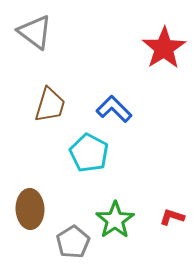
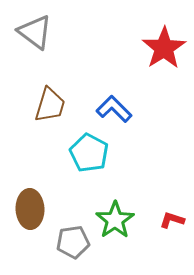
red L-shape: moved 3 px down
gray pentagon: rotated 24 degrees clockwise
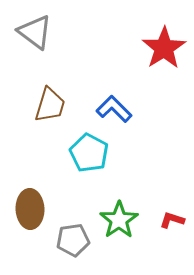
green star: moved 4 px right
gray pentagon: moved 2 px up
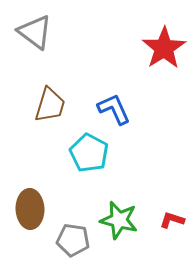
blue L-shape: rotated 21 degrees clockwise
green star: rotated 24 degrees counterclockwise
gray pentagon: rotated 16 degrees clockwise
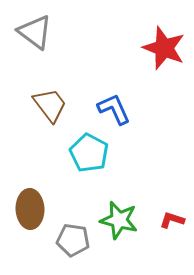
red star: rotated 18 degrees counterclockwise
brown trapezoid: rotated 54 degrees counterclockwise
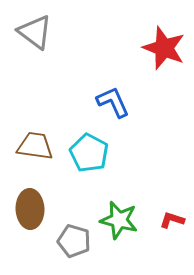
brown trapezoid: moved 15 px left, 41 px down; rotated 45 degrees counterclockwise
blue L-shape: moved 1 px left, 7 px up
gray pentagon: moved 1 px right, 1 px down; rotated 8 degrees clockwise
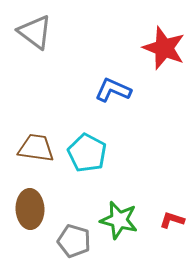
blue L-shape: moved 12 px up; rotated 42 degrees counterclockwise
brown trapezoid: moved 1 px right, 2 px down
cyan pentagon: moved 2 px left
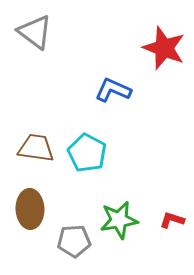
green star: rotated 24 degrees counterclockwise
gray pentagon: rotated 20 degrees counterclockwise
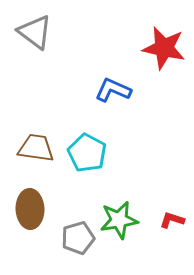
red star: rotated 9 degrees counterclockwise
gray pentagon: moved 4 px right, 3 px up; rotated 12 degrees counterclockwise
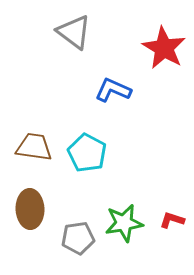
gray triangle: moved 39 px right
red star: rotated 18 degrees clockwise
brown trapezoid: moved 2 px left, 1 px up
green star: moved 5 px right, 3 px down
gray pentagon: rotated 8 degrees clockwise
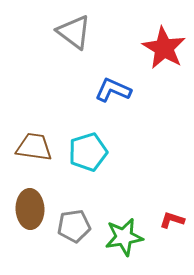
cyan pentagon: moved 1 px right, 1 px up; rotated 27 degrees clockwise
green star: moved 14 px down
gray pentagon: moved 4 px left, 12 px up
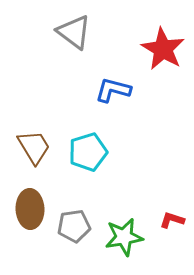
red star: moved 1 px left, 1 px down
blue L-shape: rotated 9 degrees counterclockwise
brown trapezoid: rotated 51 degrees clockwise
